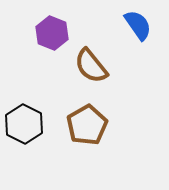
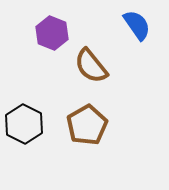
blue semicircle: moved 1 px left
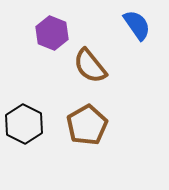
brown semicircle: moved 1 px left
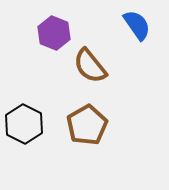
purple hexagon: moved 2 px right
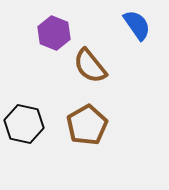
black hexagon: rotated 15 degrees counterclockwise
